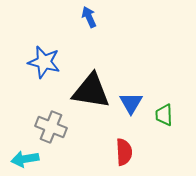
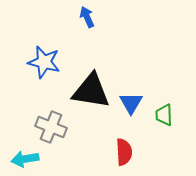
blue arrow: moved 2 px left
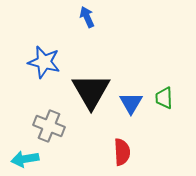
black triangle: rotated 51 degrees clockwise
green trapezoid: moved 17 px up
gray cross: moved 2 px left, 1 px up
red semicircle: moved 2 px left
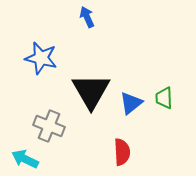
blue star: moved 3 px left, 4 px up
blue triangle: rotated 20 degrees clockwise
cyan arrow: rotated 36 degrees clockwise
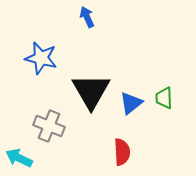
cyan arrow: moved 6 px left, 1 px up
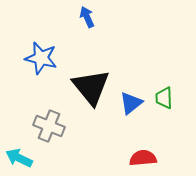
black triangle: moved 4 px up; rotated 9 degrees counterclockwise
red semicircle: moved 21 px right, 6 px down; rotated 92 degrees counterclockwise
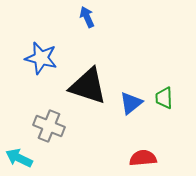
black triangle: moved 3 px left, 1 px up; rotated 33 degrees counterclockwise
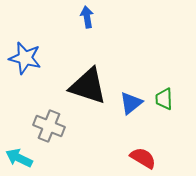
blue arrow: rotated 15 degrees clockwise
blue star: moved 16 px left
green trapezoid: moved 1 px down
red semicircle: rotated 36 degrees clockwise
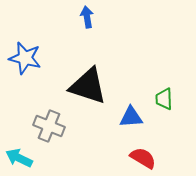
blue triangle: moved 14 px down; rotated 35 degrees clockwise
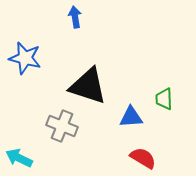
blue arrow: moved 12 px left
gray cross: moved 13 px right
